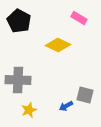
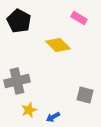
yellow diamond: rotated 20 degrees clockwise
gray cross: moved 1 px left, 1 px down; rotated 15 degrees counterclockwise
blue arrow: moved 13 px left, 11 px down
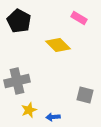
blue arrow: rotated 24 degrees clockwise
